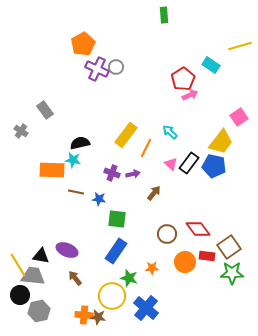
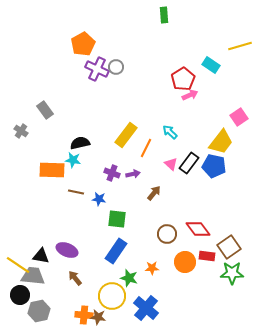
yellow line at (18, 265): rotated 25 degrees counterclockwise
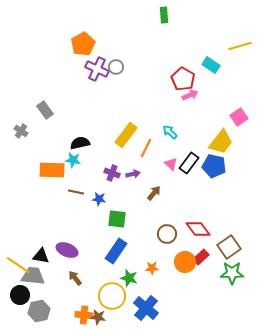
red pentagon at (183, 79): rotated 10 degrees counterclockwise
red rectangle at (207, 256): moved 6 px left, 1 px down; rotated 49 degrees counterclockwise
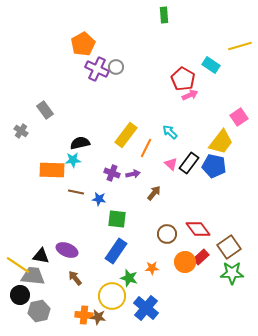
cyan star at (73, 160): rotated 14 degrees counterclockwise
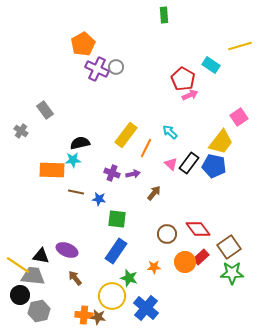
orange star at (152, 268): moved 2 px right, 1 px up
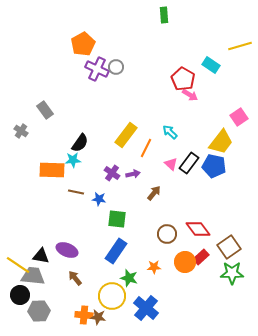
pink arrow at (190, 95): rotated 56 degrees clockwise
black semicircle at (80, 143): rotated 138 degrees clockwise
purple cross at (112, 173): rotated 14 degrees clockwise
gray hexagon at (39, 311): rotated 10 degrees clockwise
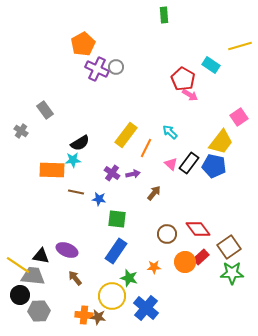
black semicircle at (80, 143): rotated 24 degrees clockwise
